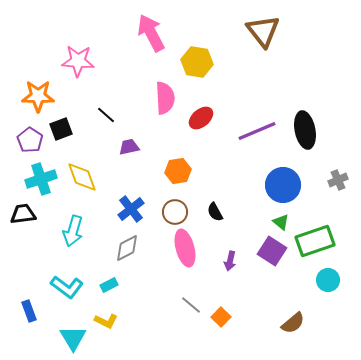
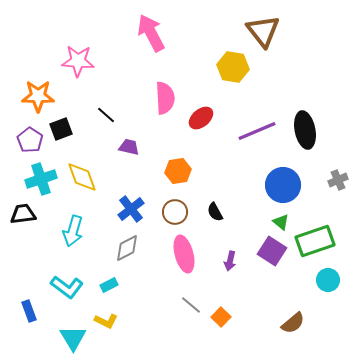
yellow hexagon: moved 36 px right, 5 px down
purple trapezoid: rotated 25 degrees clockwise
pink ellipse: moved 1 px left, 6 px down
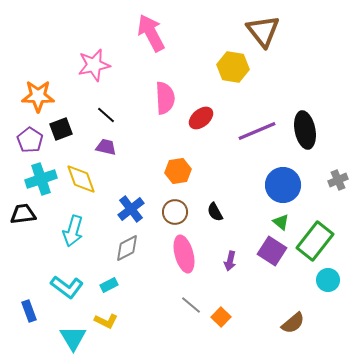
pink star: moved 16 px right, 4 px down; rotated 16 degrees counterclockwise
purple trapezoid: moved 23 px left
yellow diamond: moved 1 px left, 2 px down
green rectangle: rotated 33 degrees counterclockwise
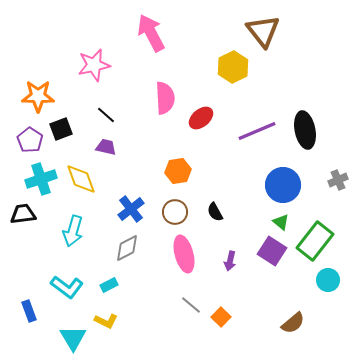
yellow hexagon: rotated 24 degrees clockwise
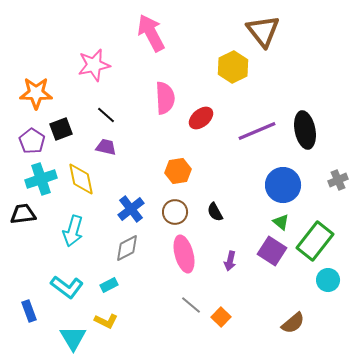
orange star: moved 2 px left, 3 px up
purple pentagon: moved 2 px right, 1 px down
yellow diamond: rotated 8 degrees clockwise
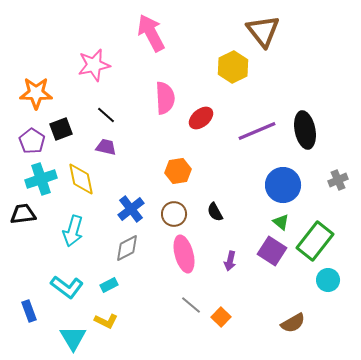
brown circle: moved 1 px left, 2 px down
brown semicircle: rotated 10 degrees clockwise
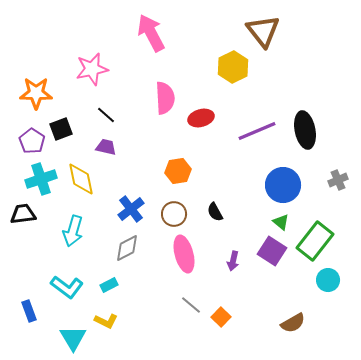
pink star: moved 2 px left, 4 px down
red ellipse: rotated 25 degrees clockwise
purple arrow: moved 3 px right
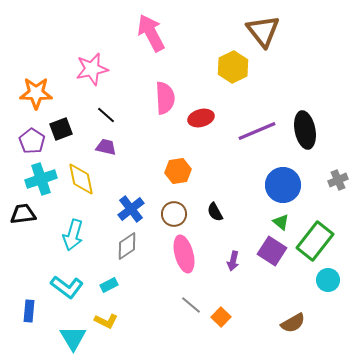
cyan arrow: moved 4 px down
gray diamond: moved 2 px up; rotated 8 degrees counterclockwise
blue rectangle: rotated 25 degrees clockwise
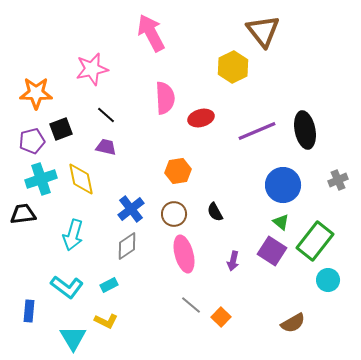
purple pentagon: rotated 25 degrees clockwise
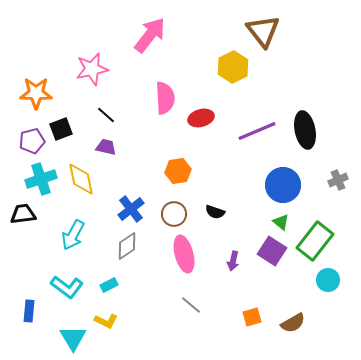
pink arrow: moved 1 px left, 2 px down; rotated 66 degrees clockwise
black semicircle: rotated 42 degrees counterclockwise
cyan arrow: rotated 12 degrees clockwise
orange square: moved 31 px right; rotated 30 degrees clockwise
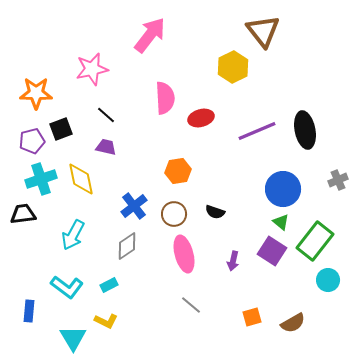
blue circle: moved 4 px down
blue cross: moved 3 px right, 3 px up
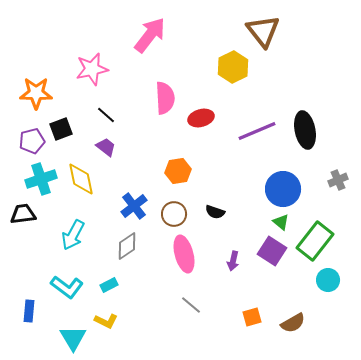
purple trapezoid: rotated 25 degrees clockwise
